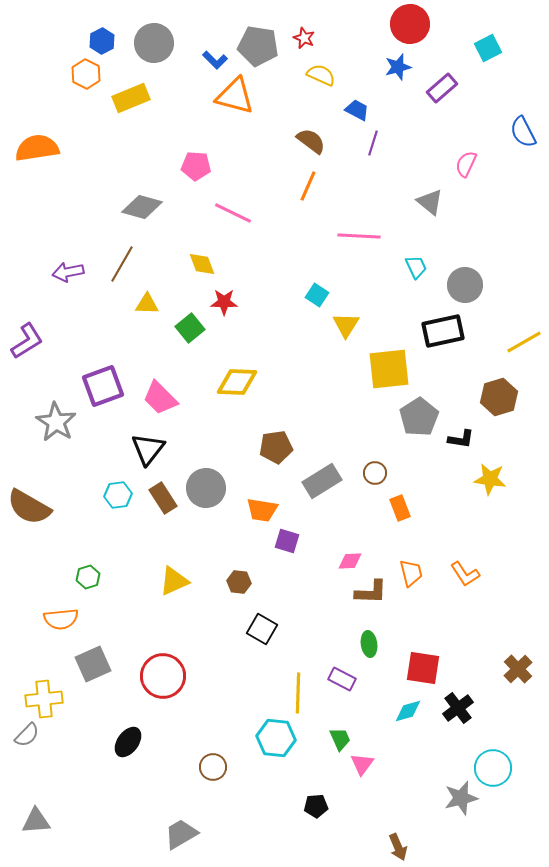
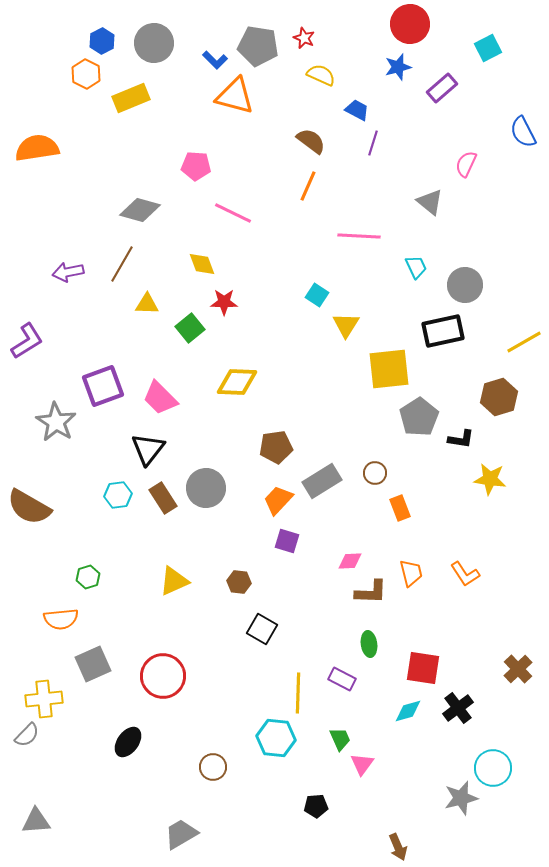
gray diamond at (142, 207): moved 2 px left, 3 px down
orange trapezoid at (262, 510): moved 16 px right, 10 px up; rotated 124 degrees clockwise
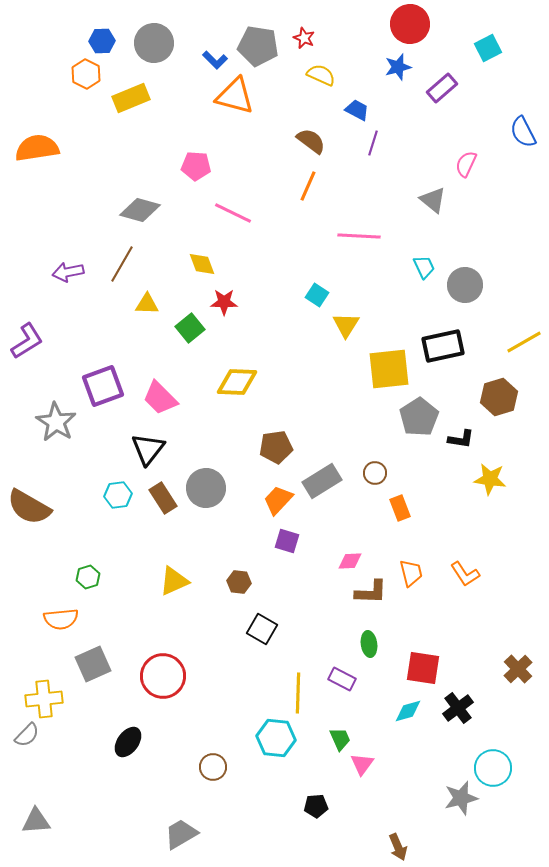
blue hexagon at (102, 41): rotated 25 degrees clockwise
gray triangle at (430, 202): moved 3 px right, 2 px up
cyan trapezoid at (416, 267): moved 8 px right
black rectangle at (443, 331): moved 15 px down
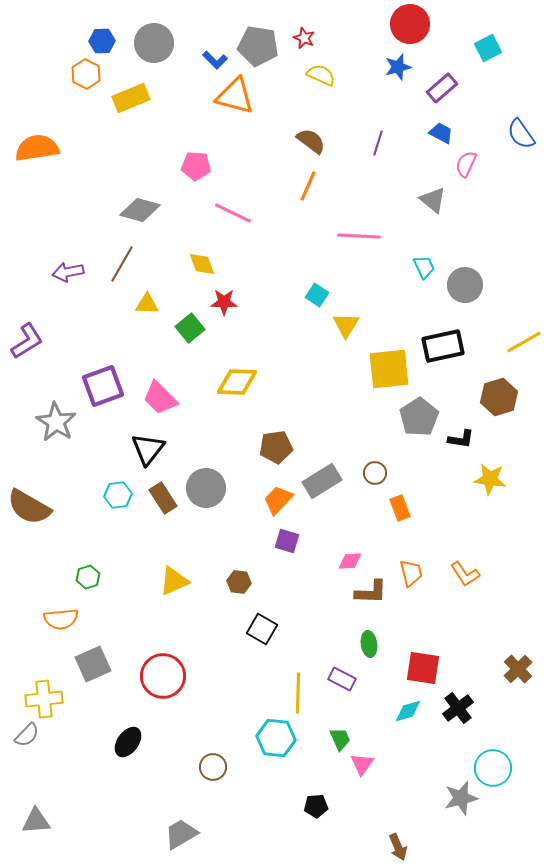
blue trapezoid at (357, 110): moved 84 px right, 23 px down
blue semicircle at (523, 132): moved 2 px left, 2 px down; rotated 8 degrees counterclockwise
purple line at (373, 143): moved 5 px right
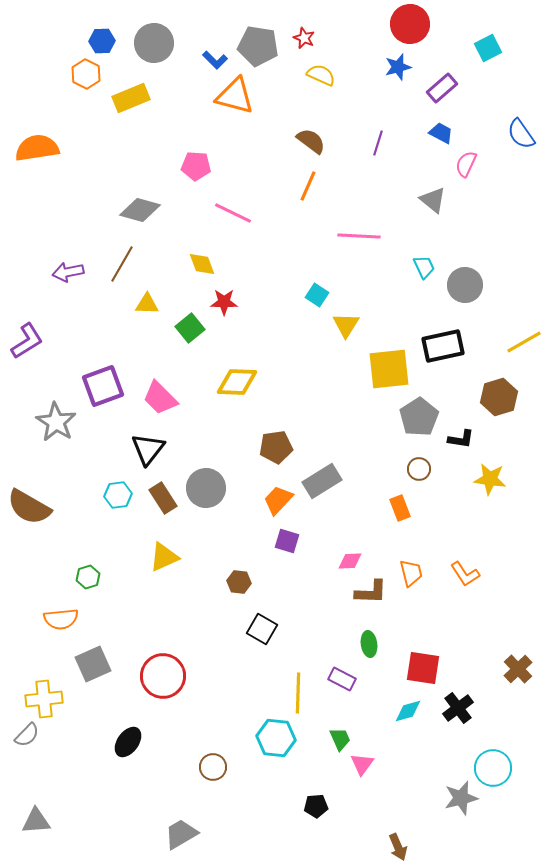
brown circle at (375, 473): moved 44 px right, 4 px up
yellow triangle at (174, 581): moved 10 px left, 24 px up
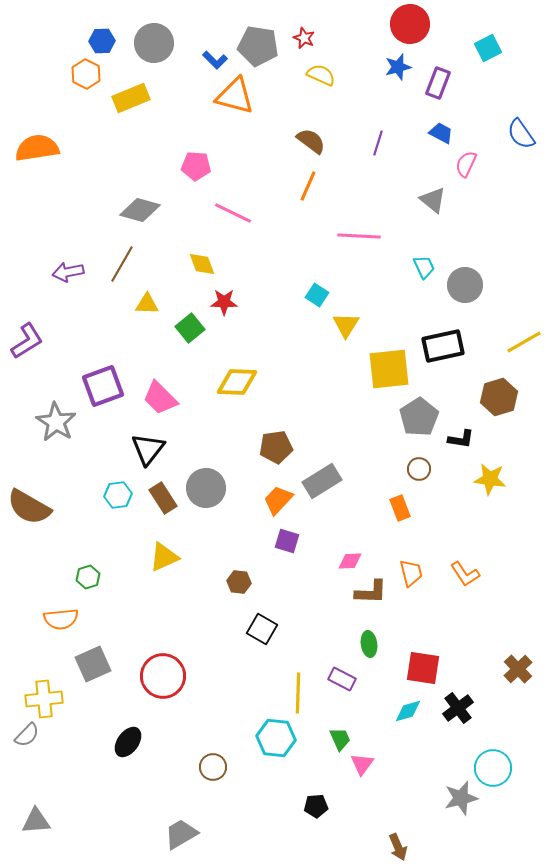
purple rectangle at (442, 88): moved 4 px left, 5 px up; rotated 28 degrees counterclockwise
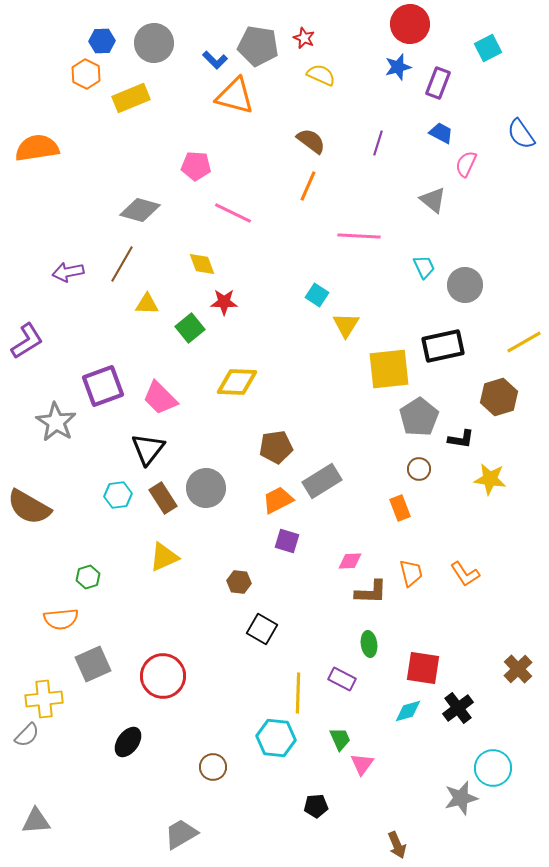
orange trapezoid at (278, 500): rotated 20 degrees clockwise
brown arrow at (398, 847): moved 1 px left, 2 px up
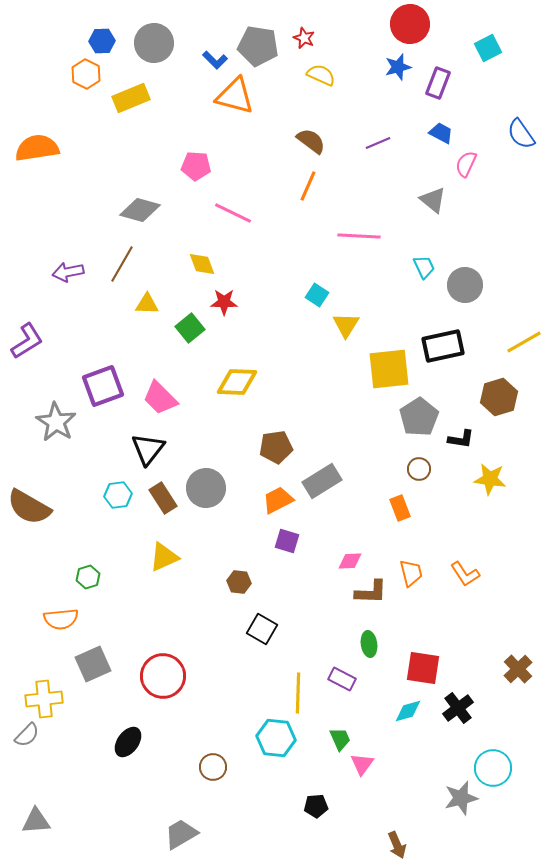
purple line at (378, 143): rotated 50 degrees clockwise
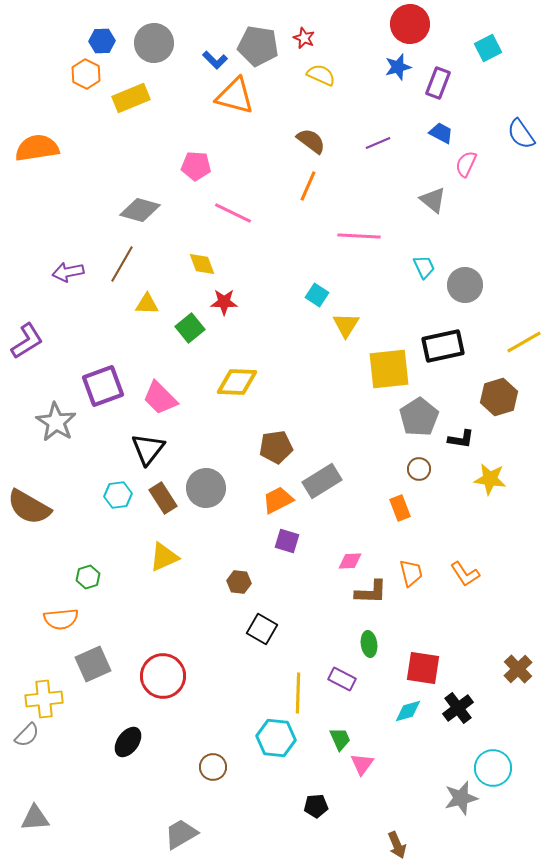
gray triangle at (36, 821): moved 1 px left, 3 px up
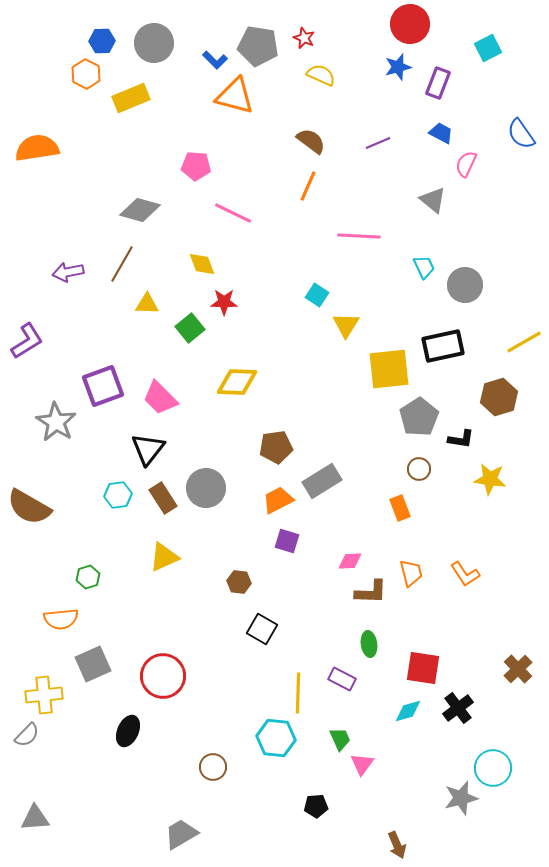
yellow cross at (44, 699): moved 4 px up
black ellipse at (128, 742): moved 11 px up; rotated 12 degrees counterclockwise
